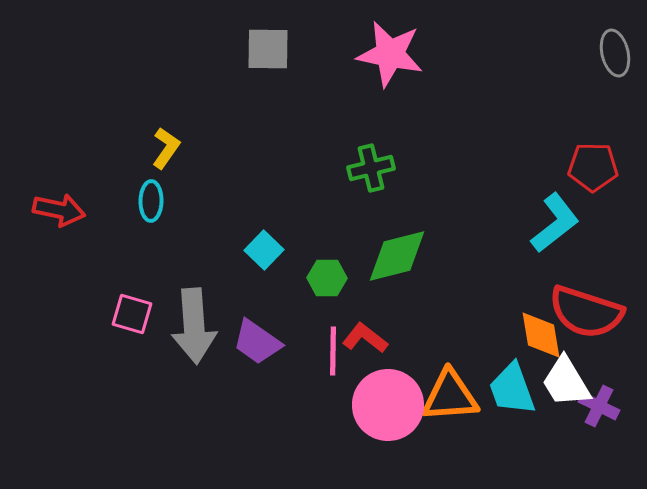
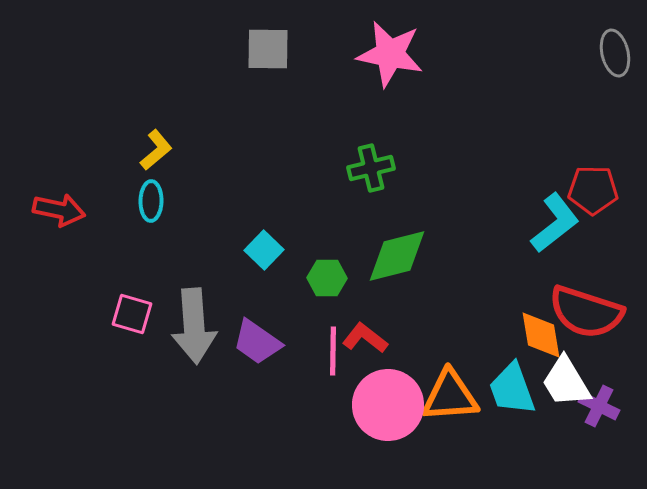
yellow L-shape: moved 10 px left, 2 px down; rotated 15 degrees clockwise
red pentagon: moved 23 px down
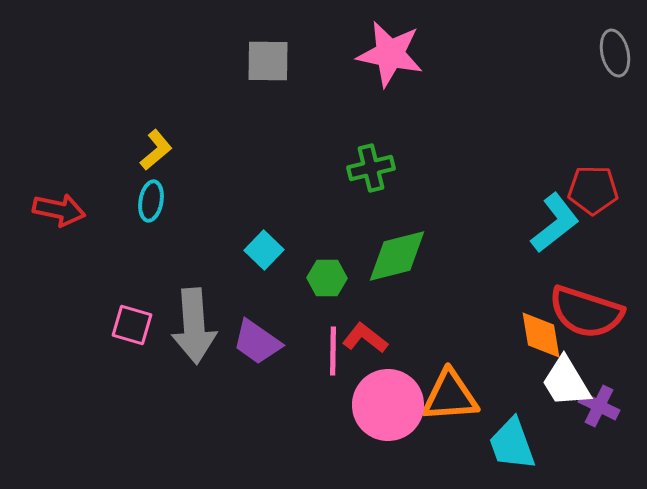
gray square: moved 12 px down
cyan ellipse: rotated 9 degrees clockwise
pink square: moved 11 px down
cyan trapezoid: moved 55 px down
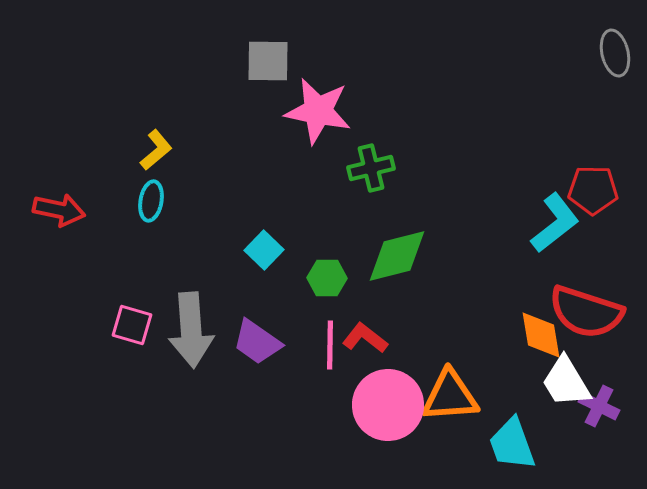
pink star: moved 72 px left, 57 px down
gray arrow: moved 3 px left, 4 px down
pink line: moved 3 px left, 6 px up
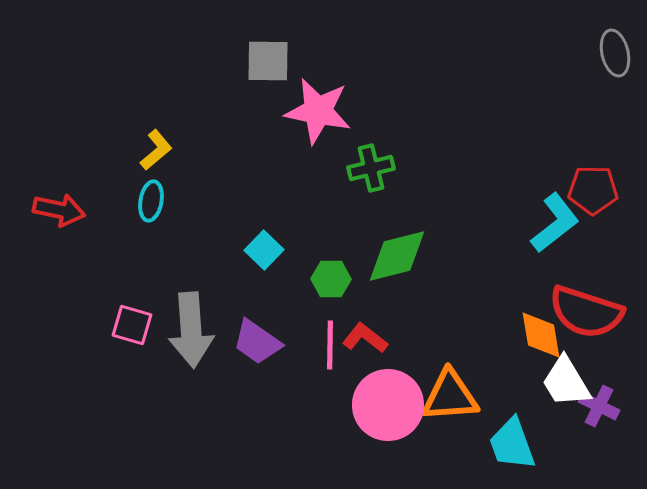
green hexagon: moved 4 px right, 1 px down
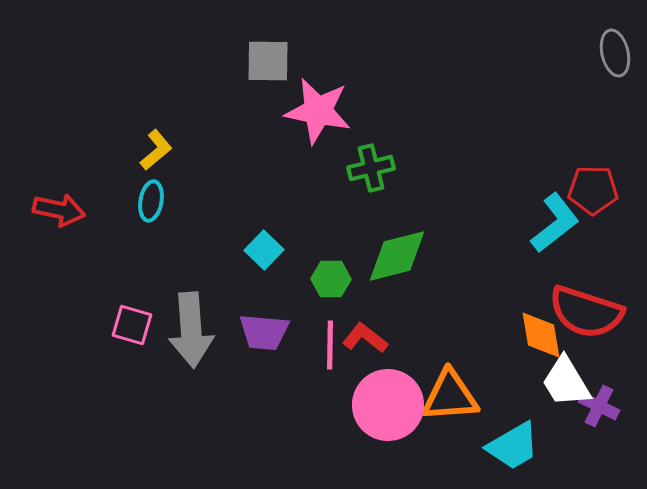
purple trapezoid: moved 7 px right, 10 px up; rotated 30 degrees counterclockwise
cyan trapezoid: moved 1 px right, 2 px down; rotated 100 degrees counterclockwise
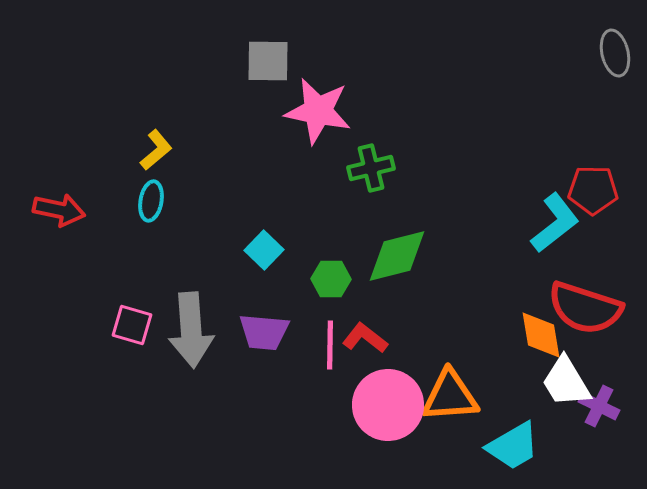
red semicircle: moved 1 px left, 4 px up
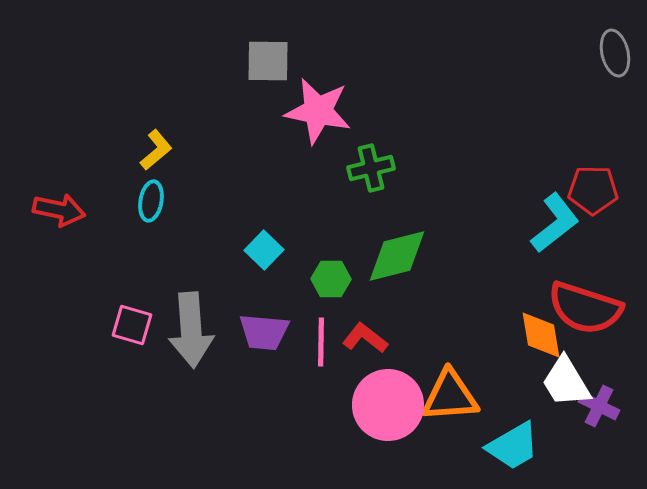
pink line: moved 9 px left, 3 px up
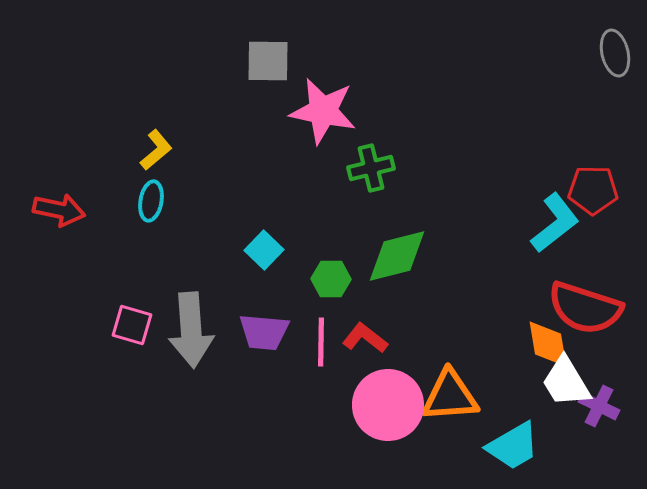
pink star: moved 5 px right
orange diamond: moved 7 px right, 9 px down
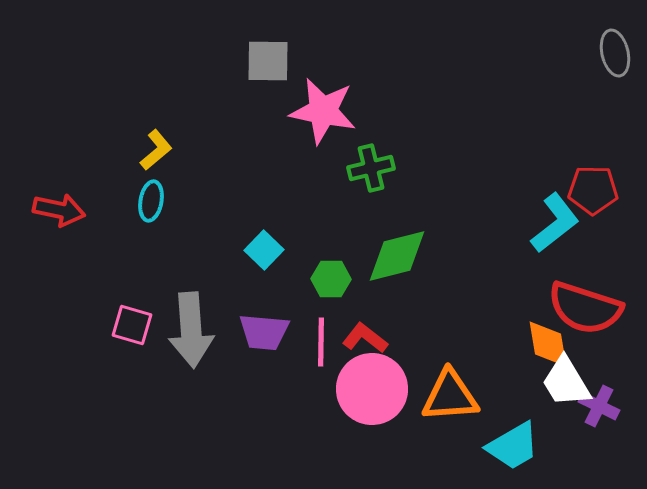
pink circle: moved 16 px left, 16 px up
